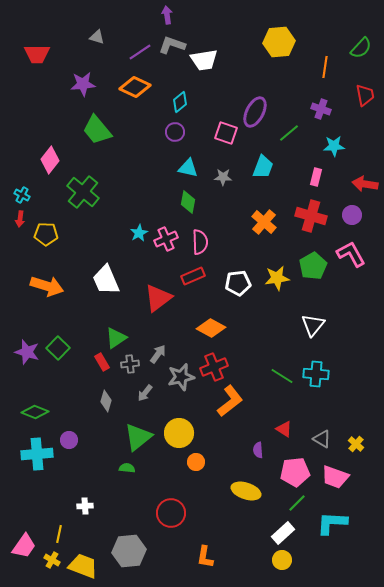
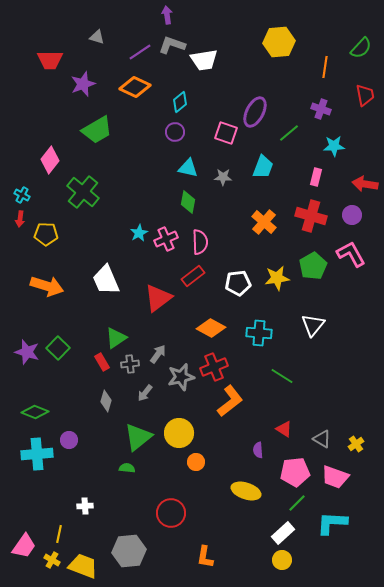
red trapezoid at (37, 54): moved 13 px right, 6 px down
purple star at (83, 84): rotated 15 degrees counterclockwise
green trapezoid at (97, 130): rotated 80 degrees counterclockwise
red rectangle at (193, 276): rotated 15 degrees counterclockwise
cyan cross at (316, 374): moved 57 px left, 41 px up
yellow cross at (356, 444): rotated 14 degrees clockwise
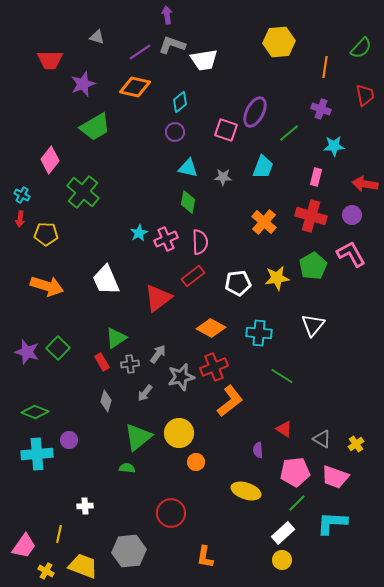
orange diamond at (135, 87): rotated 12 degrees counterclockwise
green trapezoid at (97, 130): moved 2 px left, 3 px up
pink square at (226, 133): moved 3 px up
yellow cross at (52, 560): moved 6 px left, 11 px down
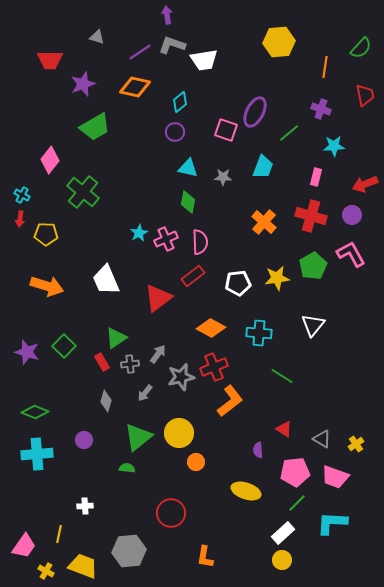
red arrow at (365, 184): rotated 30 degrees counterclockwise
green square at (58, 348): moved 6 px right, 2 px up
purple circle at (69, 440): moved 15 px right
